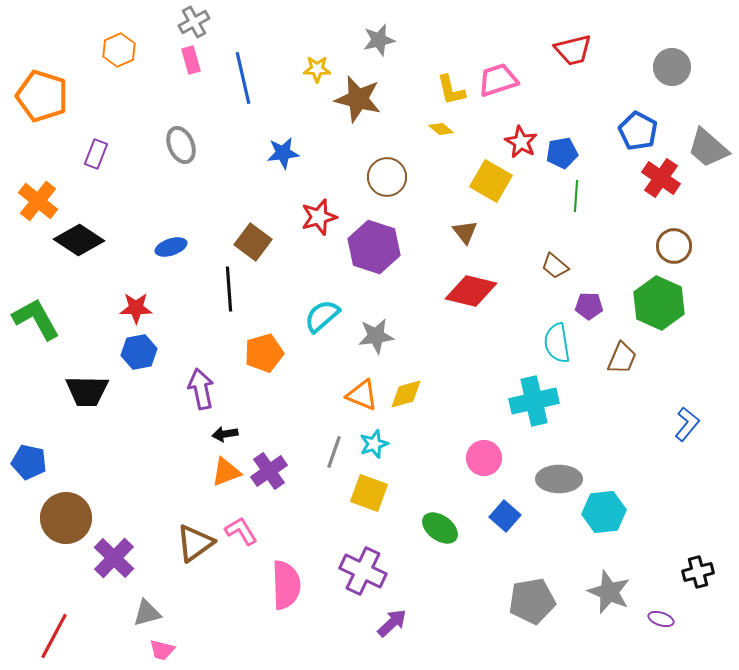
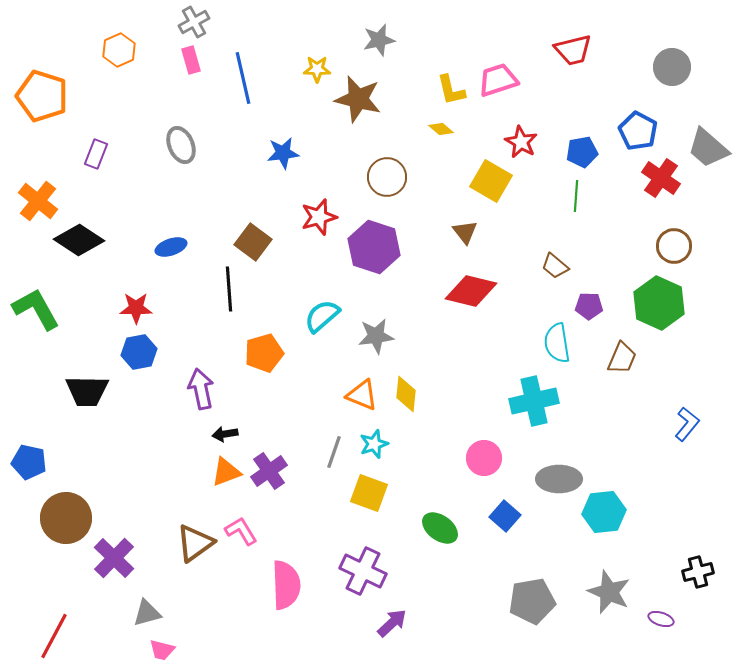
blue pentagon at (562, 153): moved 20 px right, 1 px up
green L-shape at (36, 319): moved 10 px up
yellow diamond at (406, 394): rotated 69 degrees counterclockwise
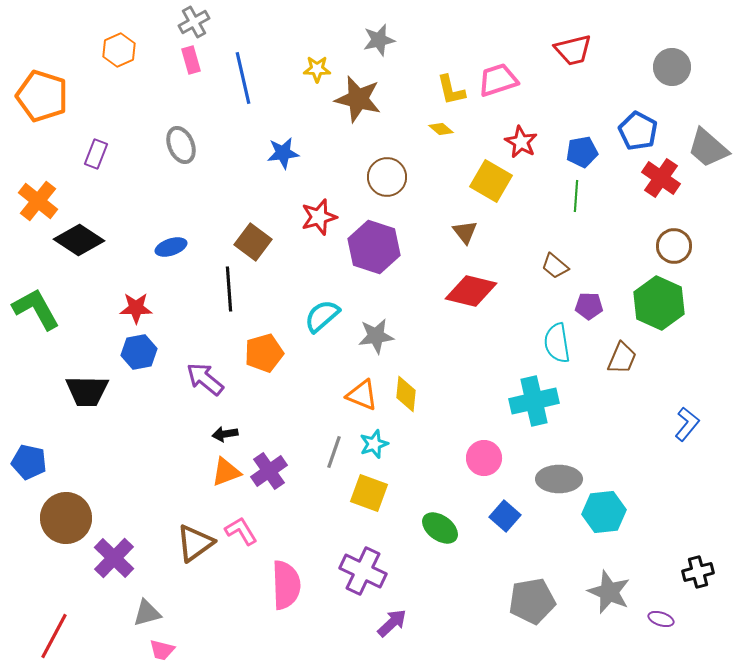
purple arrow at (201, 389): moved 4 px right, 10 px up; rotated 39 degrees counterclockwise
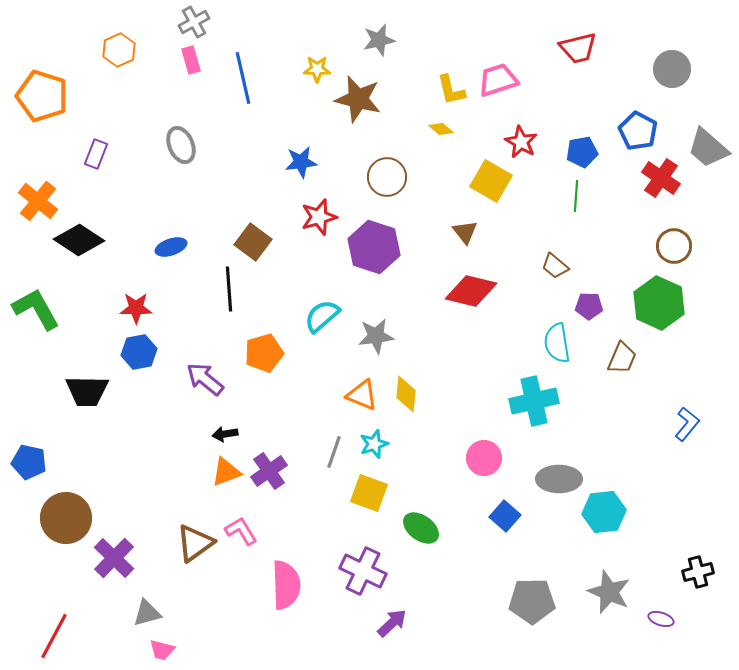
red trapezoid at (573, 50): moved 5 px right, 2 px up
gray circle at (672, 67): moved 2 px down
blue star at (283, 153): moved 18 px right, 9 px down
green ellipse at (440, 528): moved 19 px left
gray pentagon at (532, 601): rotated 9 degrees clockwise
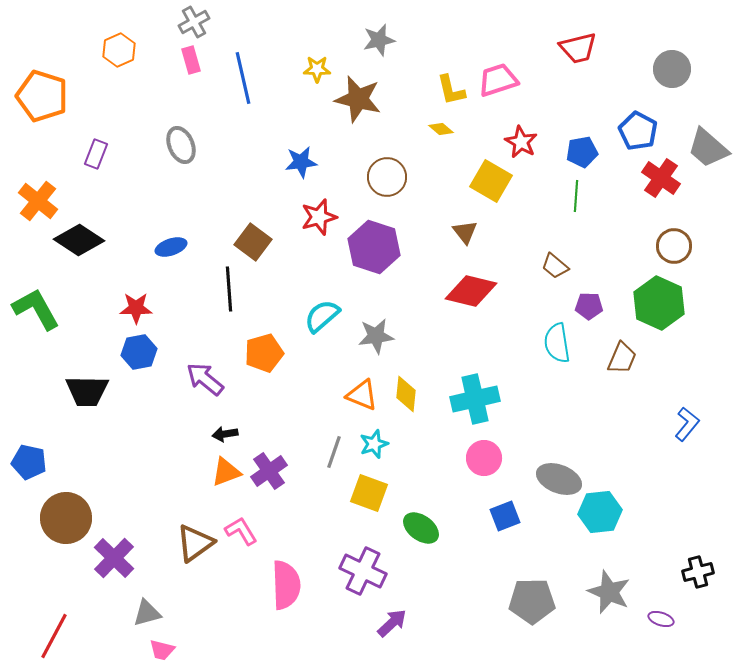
cyan cross at (534, 401): moved 59 px left, 2 px up
gray ellipse at (559, 479): rotated 21 degrees clockwise
cyan hexagon at (604, 512): moved 4 px left
blue square at (505, 516): rotated 28 degrees clockwise
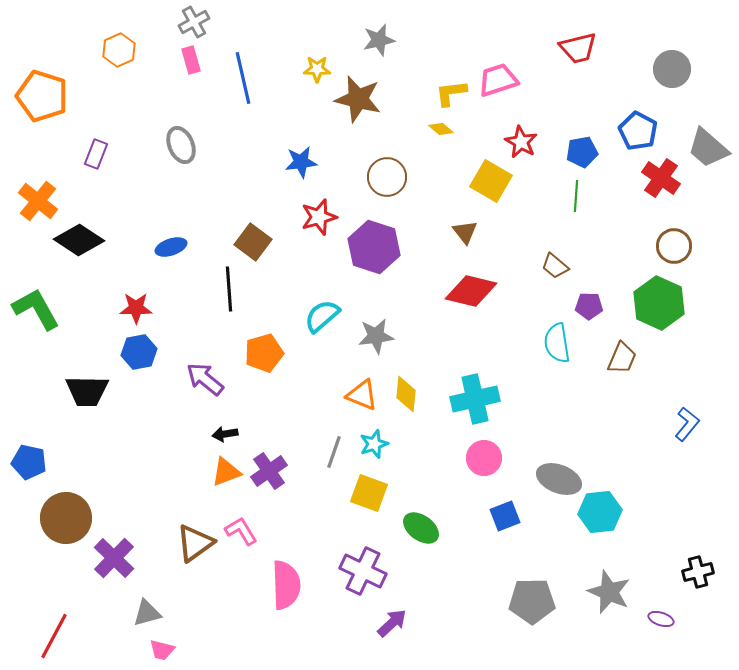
yellow L-shape at (451, 90): moved 3 px down; rotated 96 degrees clockwise
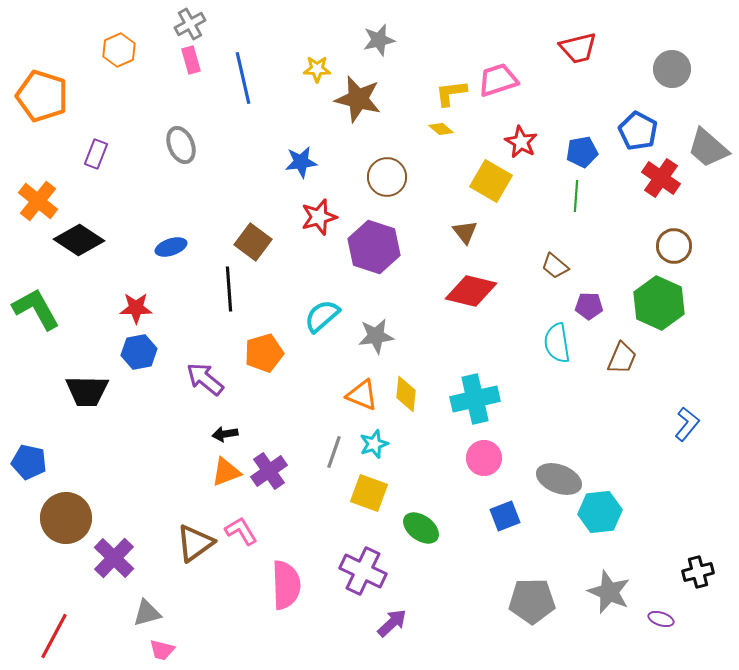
gray cross at (194, 22): moved 4 px left, 2 px down
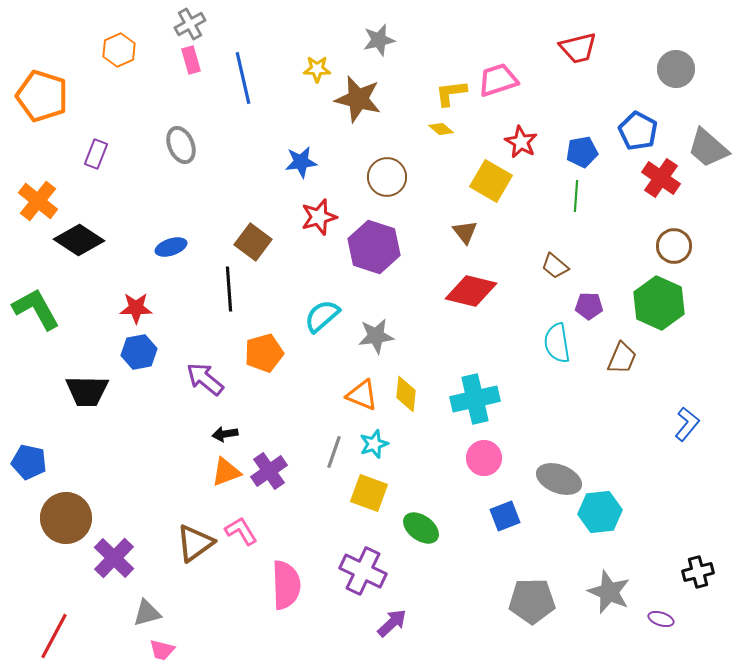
gray circle at (672, 69): moved 4 px right
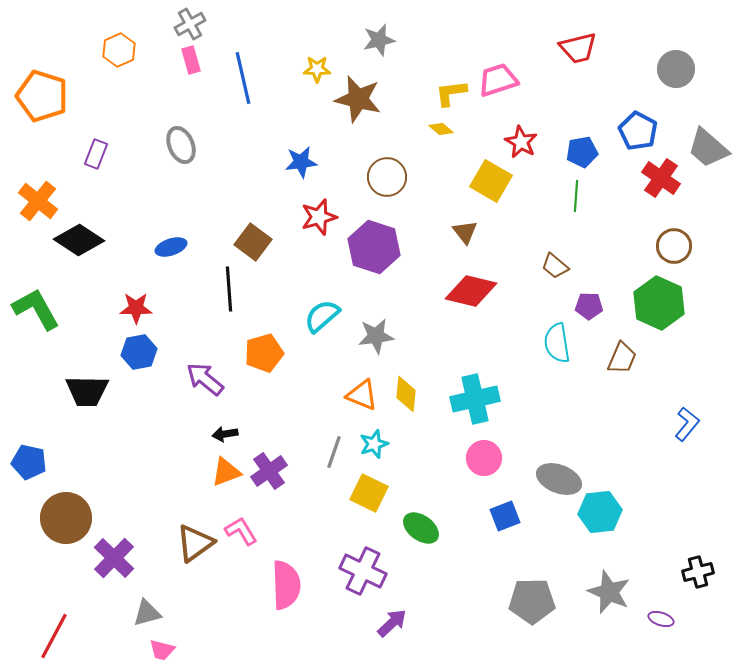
yellow square at (369, 493): rotated 6 degrees clockwise
